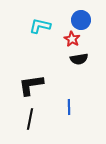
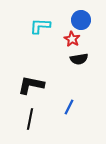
cyan L-shape: rotated 10 degrees counterclockwise
black L-shape: rotated 20 degrees clockwise
blue line: rotated 28 degrees clockwise
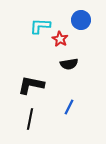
red star: moved 12 px left
black semicircle: moved 10 px left, 5 px down
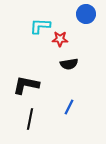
blue circle: moved 5 px right, 6 px up
red star: rotated 28 degrees counterclockwise
black L-shape: moved 5 px left
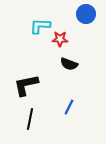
black semicircle: rotated 30 degrees clockwise
black L-shape: rotated 24 degrees counterclockwise
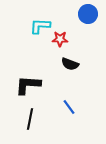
blue circle: moved 2 px right
black semicircle: moved 1 px right
black L-shape: moved 2 px right; rotated 16 degrees clockwise
blue line: rotated 63 degrees counterclockwise
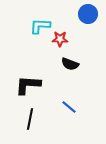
blue line: rotated 14 degrees counterclockwise
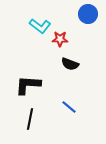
cyan L-shape: rotated 145 degrees counterclockwise
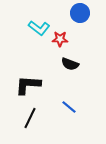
blue circle: moved 8 px left, 1 px up
cyan L-shape: moved 1 px left, 2 px down
black line: moved 1 px up; rotated 15 degrees clockwise
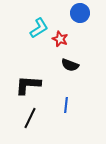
cyan L-shape: rotated 70 degrees counterclockwise
red star: rotated 21 degrees clockwise
black semicircle: moved 1 px down
blue line: moved 3 px left, 2 px up; rotated 56 degrees clockwise
